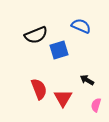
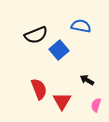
blue semicircle: rotated 12 degrees counterclockwise
blue square: rotated 24 degrees counterclockwise
red triangle: moved 1 px left, 3 px down
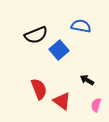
red triangle: rotated 24 degrees counterclockwise
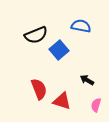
red triangle: rotated 18 degrees counterclockwise
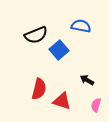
red semicircle: rotated 35 degrees clockwise
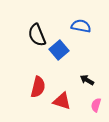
black semicircle: moved 1 px right; rotated 90 degrees clockwise
red semicircle: moved 1 px left, 2 px up
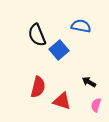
black arrow: moved 2 px right, 2 px down
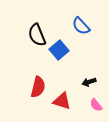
blue semicircle: rotated 144 degrees counterclockwise
black arrow: rotated 48 degrees counterclockwise
pink semicircle: rotated 56 degrees counterclockwise
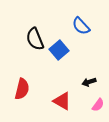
black semicircle: moved 2 px left, 4 px down
red semicircle: moved 16 px left, 2 px down
red triangle: rotated 12 degrees clockwise
pink semicircle: moved 2 px right; rotated 104 degrees counterclockwise
